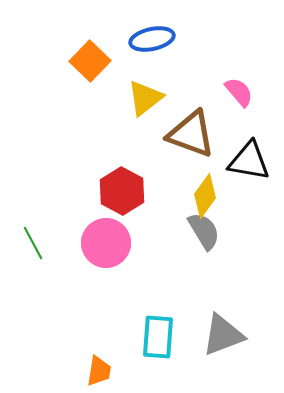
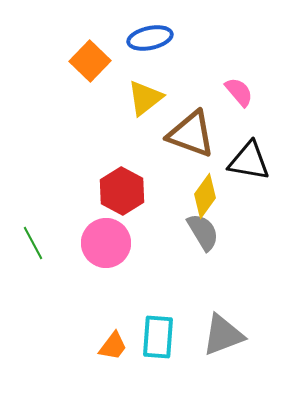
blue ellipse: moved 2 px left, 1 px up
gray semicircle: moved 1 px left, 1 px down
orange trapezoid: moved 14 px right, 25 px up; rotated 28 degrees clockwise
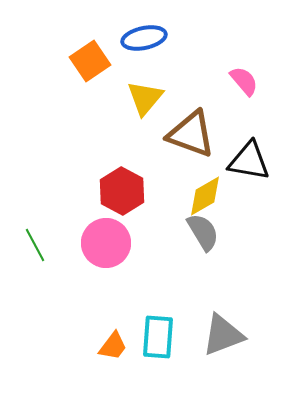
blue ellipse: moved 6 px left
orange square: rotated 12 degrees clockwise
pink semicircle: moved 5 px right, 11 px up
yellow triangle: rotated 12 degrees counterclockwise
yellow diamond: rotated 24 degrees clockwise
green line: moved 2 px right, 2 px down
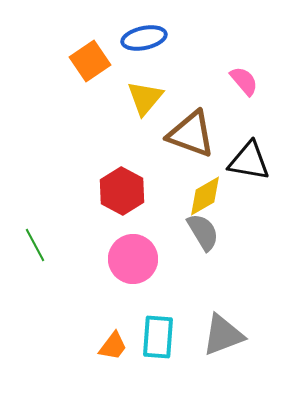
pink circle: moved 27 px right, 16 px down
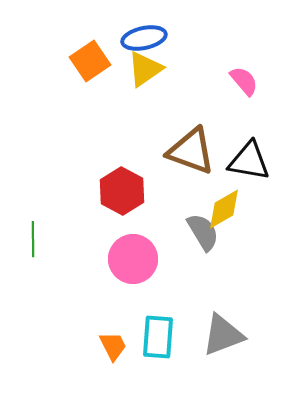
yellow triangle: moved 29 px up; rotated 15 degrees clockwise
brown triangle: moved 17 px down
yellow diamond: moved 19 px right, 13 px down
green line: moved 2 px left, 6 px up; rotated 28 degrees clockwise
orange trapezoid: rotated 64 degrees counterclockwise
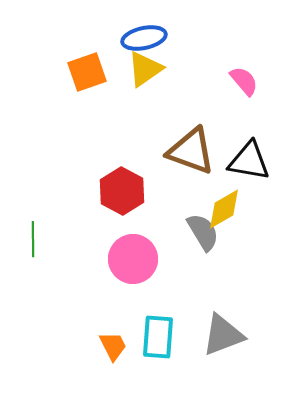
orange square: moved 3 px left, 11 px down; rotated 15 degrees clockwise
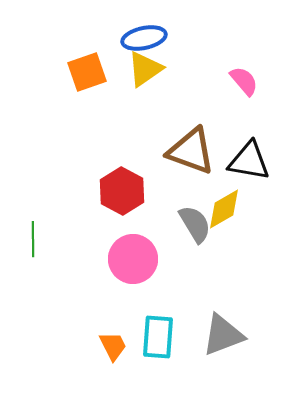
gray semicircle: moved 8 px left, 8 px up
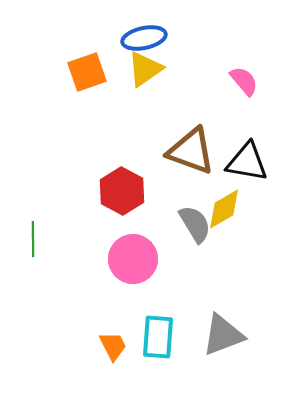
black triangle: moved 2 px left, 1 px down
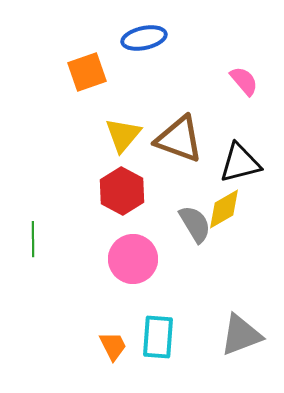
yellow triangle: moved 22 px left, 66 px down; rotated 15 degrees counterclockwise
brown triangle: moved 12 px left, 12 px up
black triangle: moved 7 px left, 1 px down; rotated 24 degrees counterclockwise
gray triangle: moved 18 px right
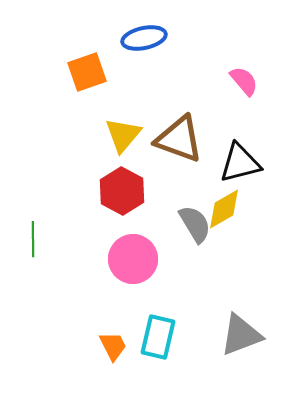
cyan rectangle: rotated 9 degrees clockwise
